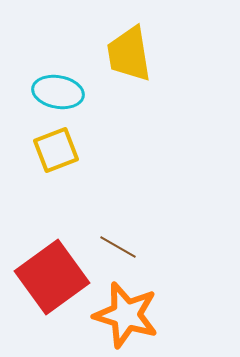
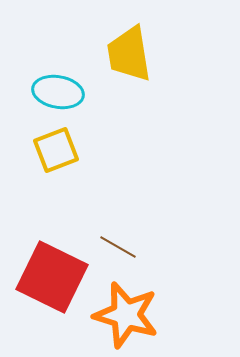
red square: rotated 28 degrees counterclockwise
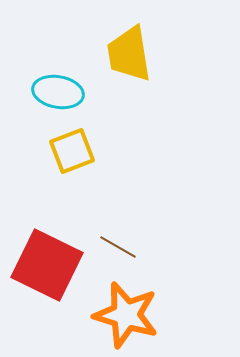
yellow square: moved 16 px right, 1 px down
red square: moved 5 px left, 12 px up
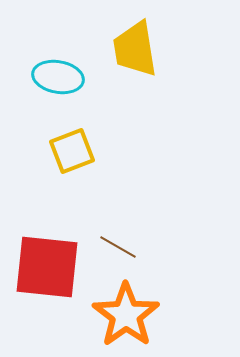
yellow trapezoid: moved 6 px right, 5 px up
cyan ellipse: moved 15 px up
red square: moved 2 px down; rotated 20 degrees counterclockwise
orange star: rotated 20 degrees clockwise
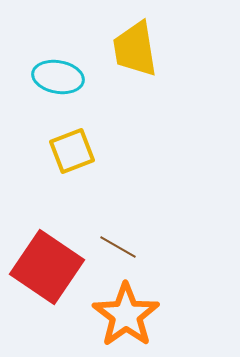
red square: rotated 28 degrees clockwise
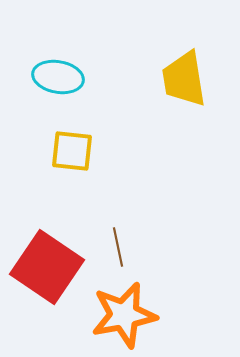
yellow trapezoid: moved 49 px right, 30 px down
yellow square: rotated 27 degrees clockwise
brown line: rotated 48 degrees clockwise
orange star: moved 2 px left; rotated 24 degrees clockwise
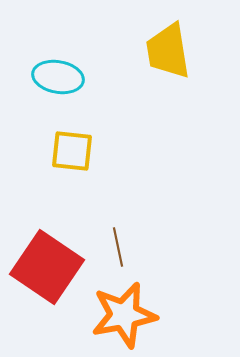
yellow trapezoid: moved 16 px left, 28 px up
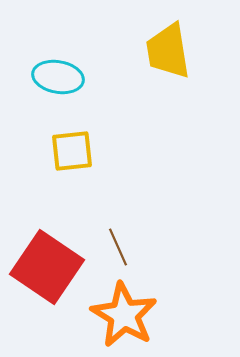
yellow square: rotated 12 degrees counterclockwise
brown line: rotated 12 degrees counterclockwise
orange star: rotated 30 degrees counterclockwise
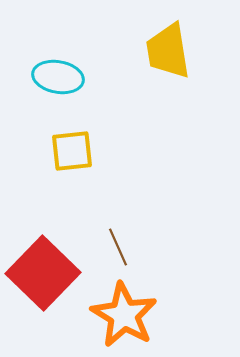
red square: moved 4 px left, 6 px down; rotated 10 degrees clockwise
